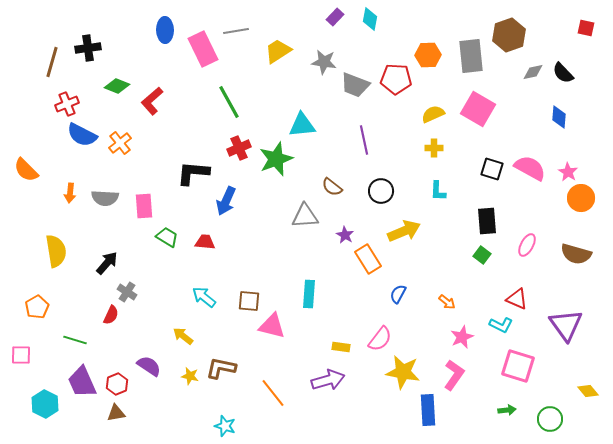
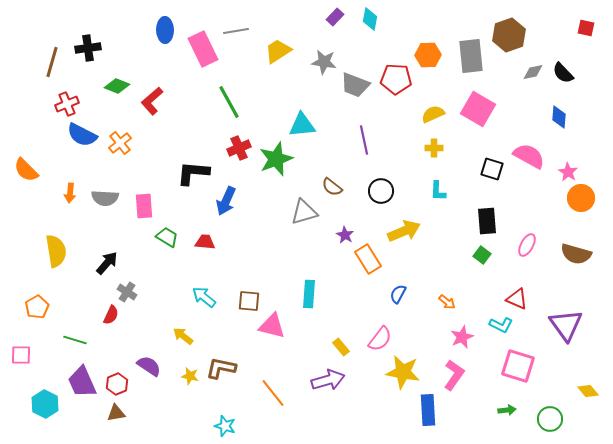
pink semicircle at (530, 168): moved 1 px left, 12 px up
gray triangle at (305, 216): moved 1 px left, 4 px up; rotated 12 degrees counterclockwise
yellow rectangle at (341, 347): rotated 42 degrees clockwise
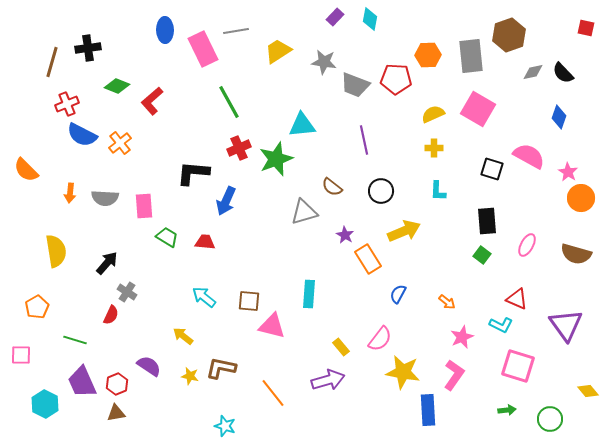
blue diamond at (559, 117): rotated 15 degrees clockwise
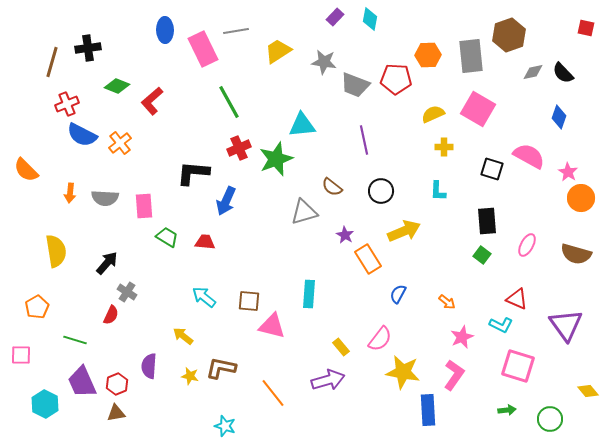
yellow cross at (434, 148): moved 10 px right, 1 px up
purple semicircle at (149, 366): rotated 120 degrees counterclockwise
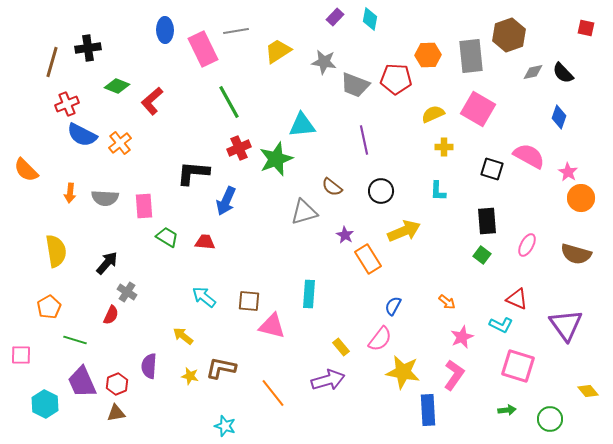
blue semicircle at (398, 294): moved 5 px left, 12 px down
orange pentagon at (37, 307): moved 12 px right
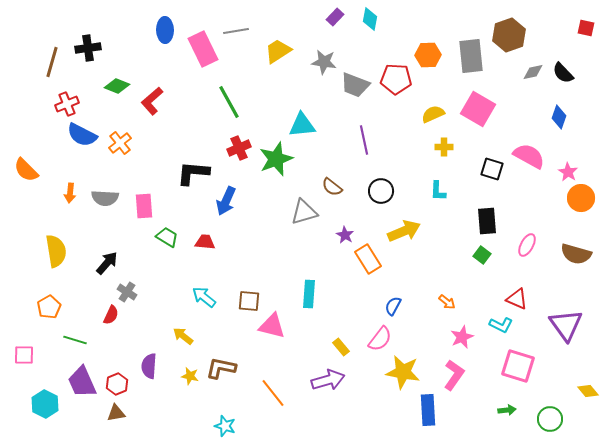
pink square at (21, 355): moved 3 px right
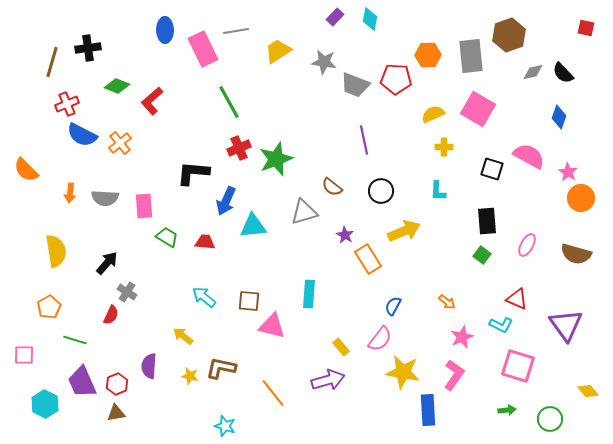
cyan triangle at (302, 125): moved 49 px left, 101 px down
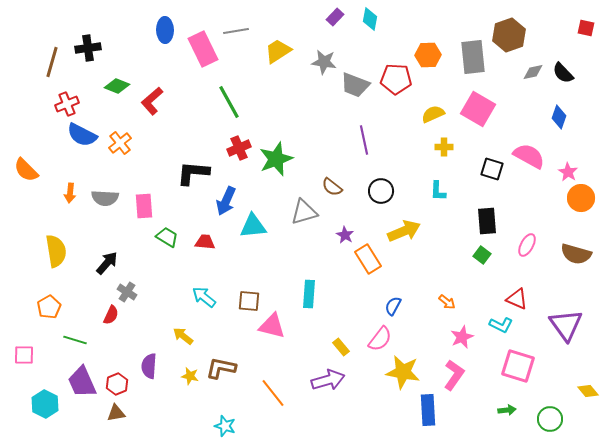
gray rectangle at (471, 56): moved 2 px right, 1 px down
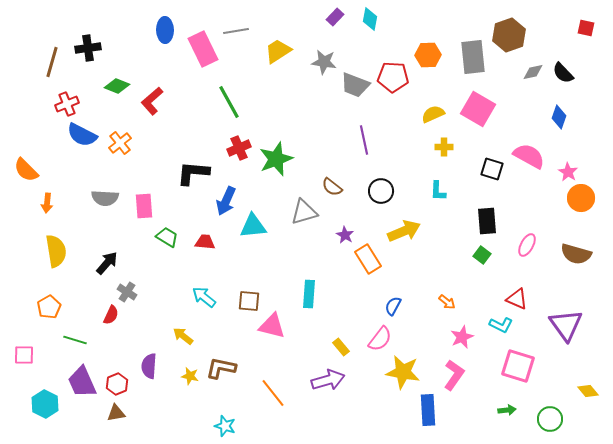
red pentagon at (396, 79): moved 3 px left, 2 px up
orange arrow at (70, 193): moved 23 px left, 10 px down
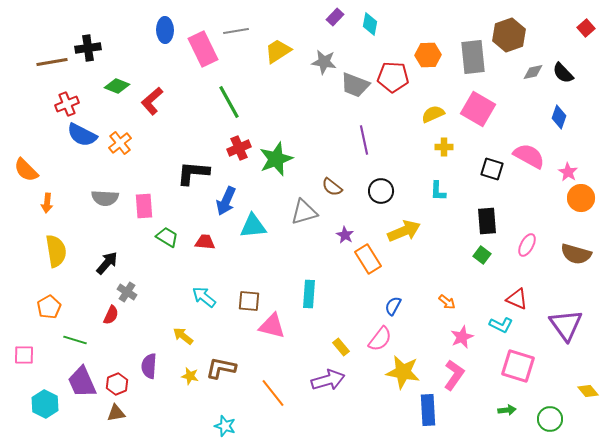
cyan diamond at (370, 19): moved 5 px down
red square at (586, 28): rotated 36 degrees clockwise
brown line at (52, 62): rotated 64 degrees clockwise
